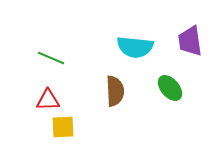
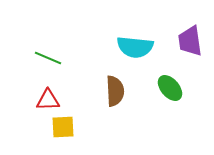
green line: moved 3 px left
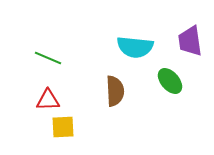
green ellipse: moved 7 px up
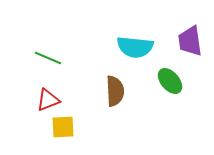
red triangle: rotated 20 degrees counterclockwise
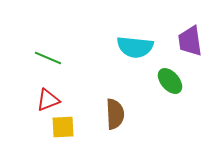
brown semicircle: moved 23 px down
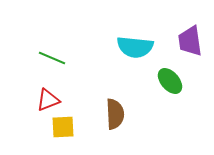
green line: moved 4 px right
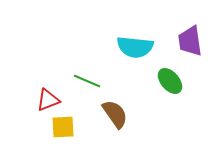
green line: moved 35 px right, 23 px down
brown semicircle: rotated 32 degrees counterclockwise
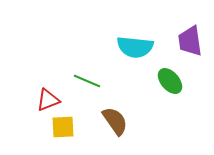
brown semicircle: moved 7 px down
